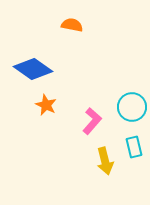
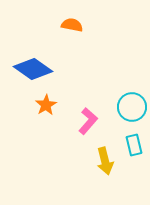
orange star: rotated 15 degrees clockwise
pink L-shape: moved 4 px left
cyan rectangle: moved 2 px up
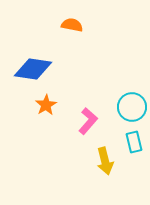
blue diamond: rotated 27 degrees counterclockwise
cyan rectangle: moved 3 px up
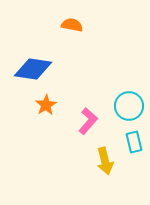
cyan circle: moved 3 px left, 1 px up
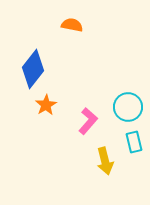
blue diamond: rotated 60 degrees counterclockwise
cyan circle: moved 1 px left, 1 px down
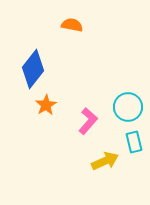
yellow arrow: rotated 100 degrees counterclockwise
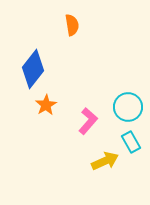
orange semicircle: rotated 70 degrees clockwise
cyan rectangle: moved 3 px left; rotated 15 degrees counterclockwise
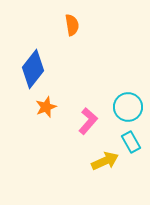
orange star: moved 2 px down; rotated 10 degrees clockwise
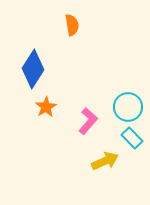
blue diamond: rotated 6 degrees counterclockwise
orange star: rotated 10 degrees counterclockwise
cyan rectangle: moved 1 px right, 4 px up; rotated 15 degrees counterclockwise
